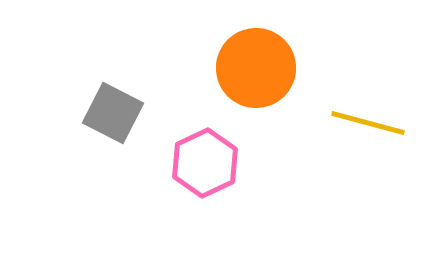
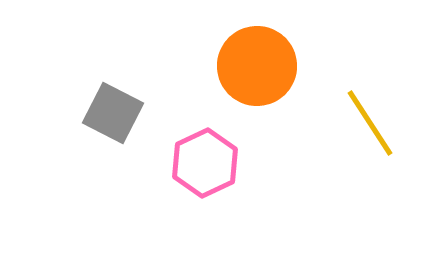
orange circle: moved 1 px right, 2 px up
yellow line: moved 2 px right; rotated 42 degrees clockwise
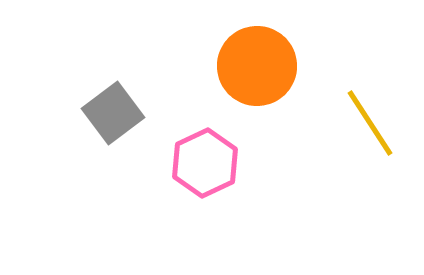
gray square: rotated 26 degrees clockwise
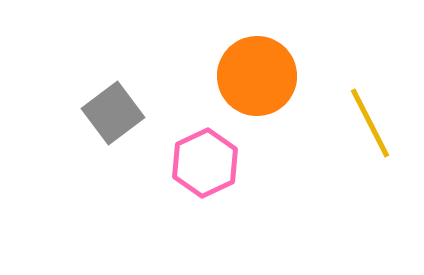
orange circle: moved 10 px down
yellow line: rotated 6 degrees clockwise
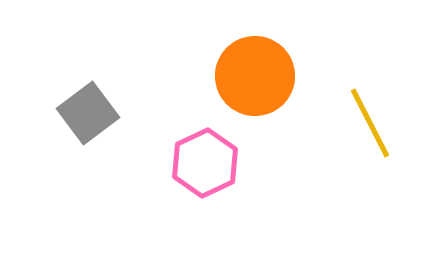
orange circle: moved 2 px left
gray square: moved 25 px left
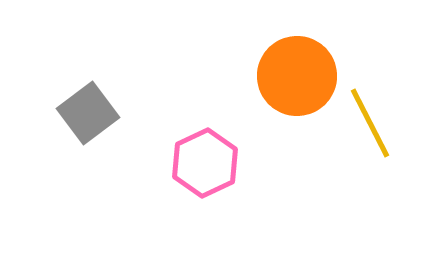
orange circle: moved 42 px right
